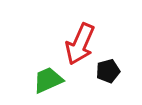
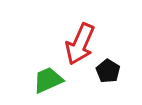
black pentagon: rotated 25 degrees counterclockwise
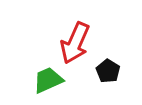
red arrow: moved 5 px left, 1 px up
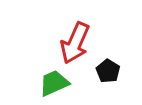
green trapezoid: moved 6 px right, 3 px down
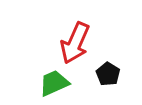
black pentagon: moved 3 px down
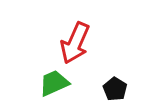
black pentagon: moved 7 px right, 15 px down
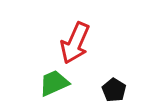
black pentagon: moved 1 px left, 1 px down
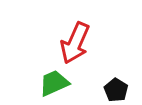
black pentagon: moved 2 px right
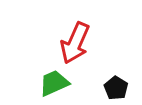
black pentagon: moved 2 px up
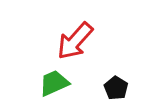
red arrow: moved 2 px up; rotated 18 degrees clockwise
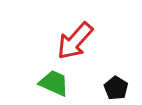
green trapezoid: rotated 48 degrees clockwise
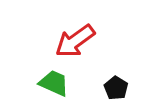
red arrow: rotated 12 degrees clockwise
